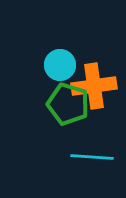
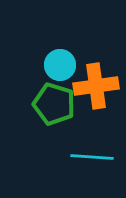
orange cross: moved 2 px right
green pentagon: moved 14 px left
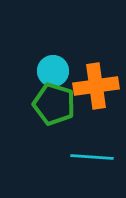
cyan circle: moved 7 px left, 6 px down
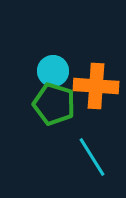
orange cross: rotated 12 degrees clockwise
cyan line: rotated 54 degrees clockwise
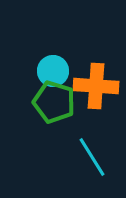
green pentagon: moved 2 px up
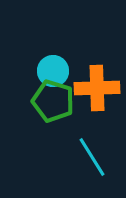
orange cross: moved 1 px right, 2 px down; rotated 6 degrees counterclockwise
green pentagon: moved 1 px left, 1 px up
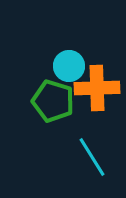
cyan circle: moved 16 px right, 5 px up
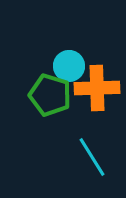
green pentagon: moved 3 px left, 6 px up
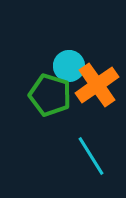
orange cross: moved 3 px up; rotated 33 degrees counterclockwise
cyan line: moved 1 px left, 1 px up
